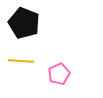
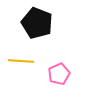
black pentagon: moved 13 px right
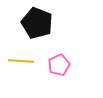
pink pentagon: moved 9 px up
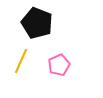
yellow line: rotated 70 degrees counterclockwise
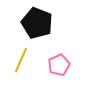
yellow line: moved 1 px up
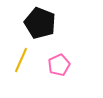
black pentagon: moved 3 px right
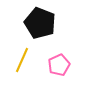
yellow line: moved 1 px right
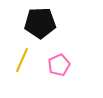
black pentagon: rotated 24 degrees counterclockwise
